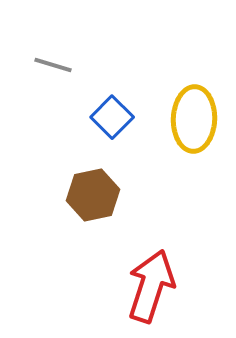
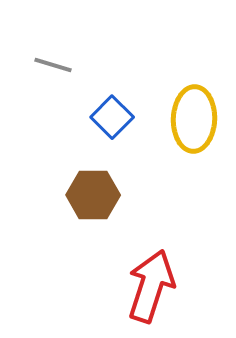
brown hexagon: rotated 12 degrees clockwise
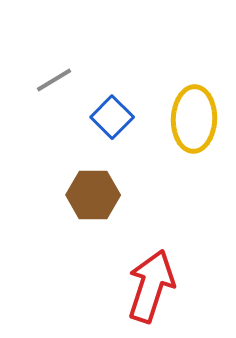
gray line: moved 1 px right, 15 px down; rotated 48 degrees counterclockwise
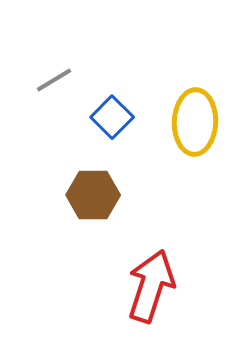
yellow ellipse: moved 1 px right, 3 px down
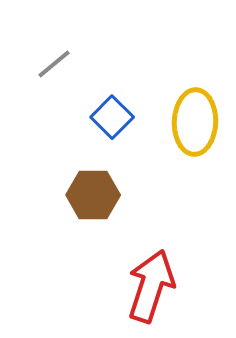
gray line: moved 16 px up; rotated 9 degrees counterclockwise
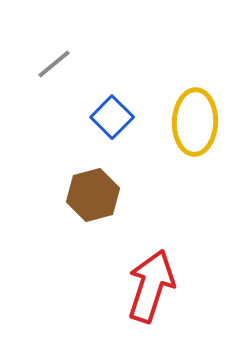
brown hexagon: rotated 15 degrees counterclockwise
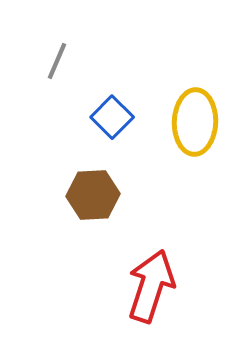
gray line: moved 3 px right, 3 px up; rotated 27 degrees counterclockwise
brown hexagon: rotated 12 degrees clockwise
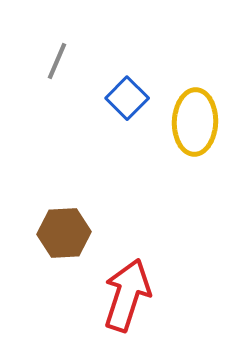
blue square: moved 15 px right, 19 px up
brown hexagon: moved 29 px left, 38 px down
red arrow: moved 24 px left, 9 px down
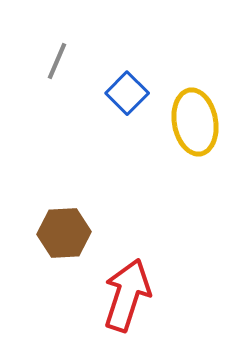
blue square: moved 5 px up
yellow ellipse: rotated 12 degrees counterclockwise
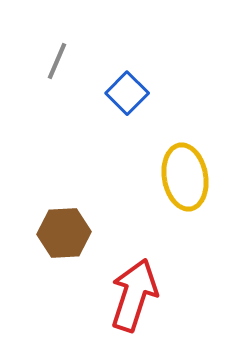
yellow ellipse: moved 10 px left, 55 px down
red arrow: moved 7 px right
